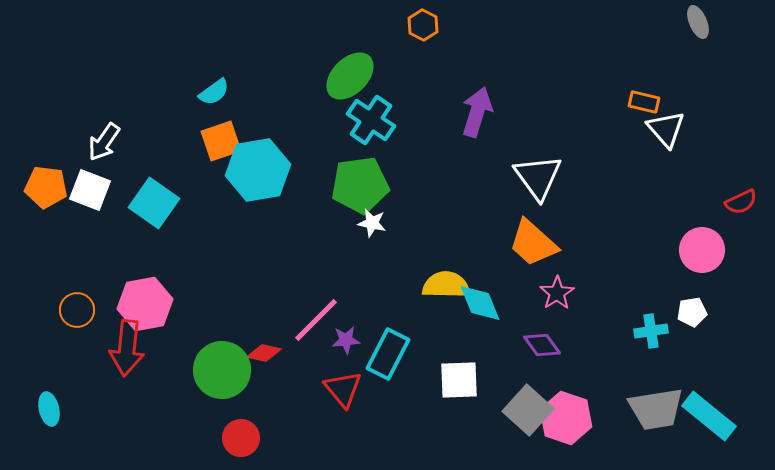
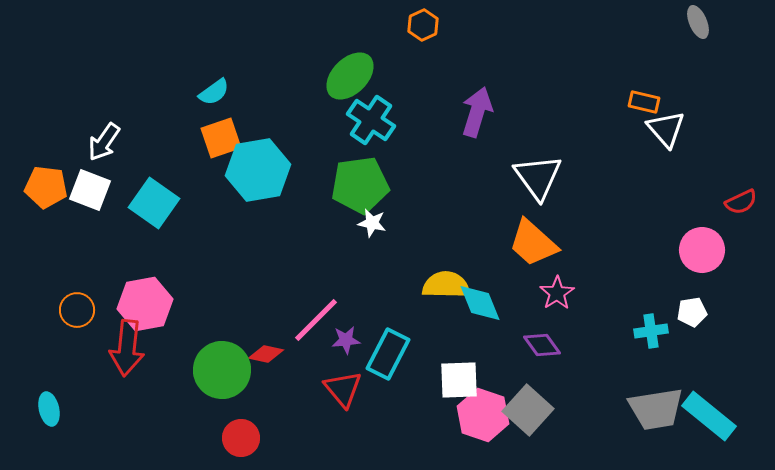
orange hexagon at (423, 25): rotated 8 degrees clockwise
orange square at (221, 141): moved 3 px up
red diamond at (264, 353): moved 2 px right, 1 px down
pink hexagon at (566, 418): moved 83 px left, 3 px up
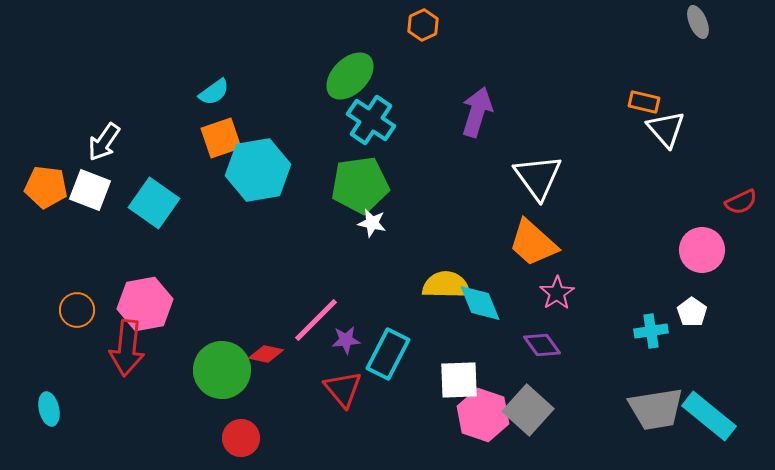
white pentagon at (692, 312): rotated 28 degrees counterclockwise
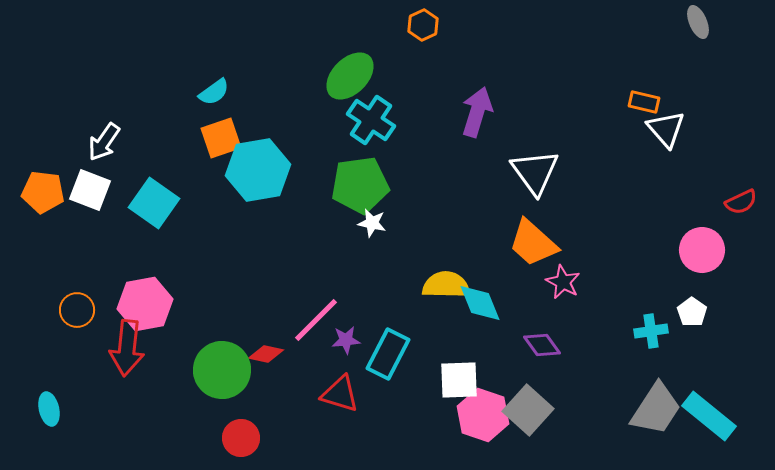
white triangle at (538, 177): moved 3 px left, 5 px up
orange pentagon at (46, 187): moved 3 px left, 5 px down
pink star at (557, 293): moved 6 px right, 11 px up; rotated 12 degrees counterclockwise
red triangle at (343, 389): moved 3 px left, 5 px down; rotated 33 degrees counterclockwise
gray trapezoid at (656, 409): rotated 48 degrees counterclockwise
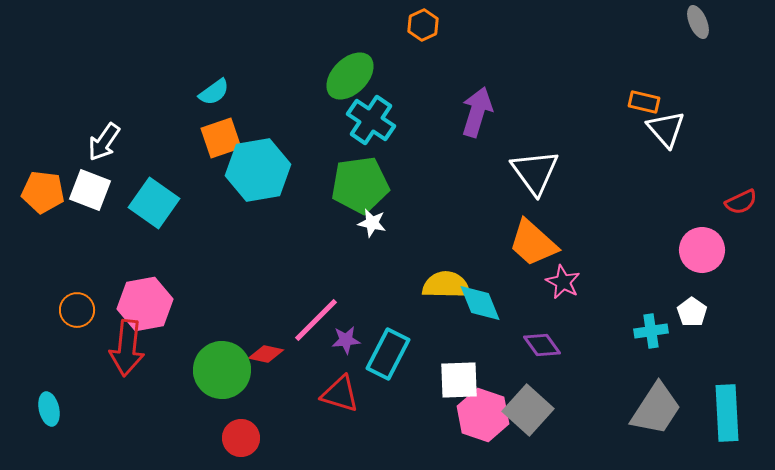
cyan rectangle at (709, 416): moved 18 px right, 3 px up; rotated 48 degrees clockwise
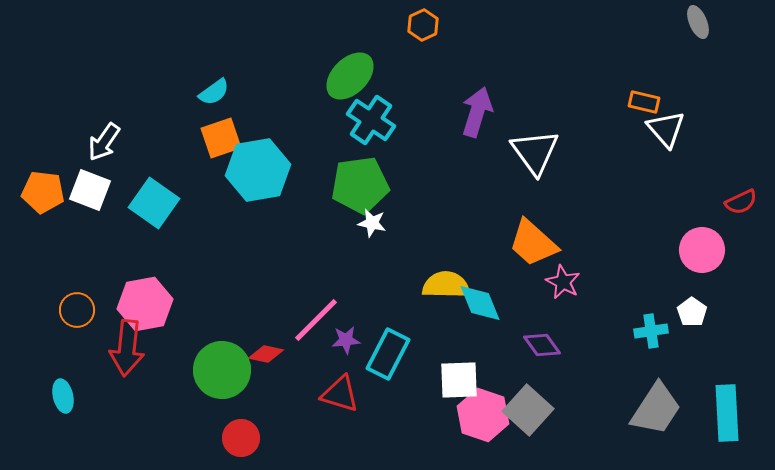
white triangle at (535, 172): moved 20 px up
cyan ellipse at (49, 409): moved 14 px right, 13 px up
